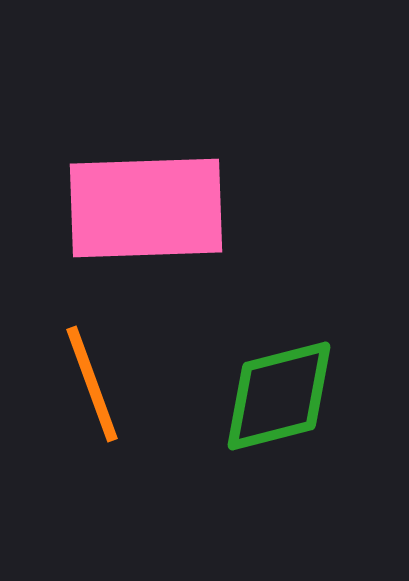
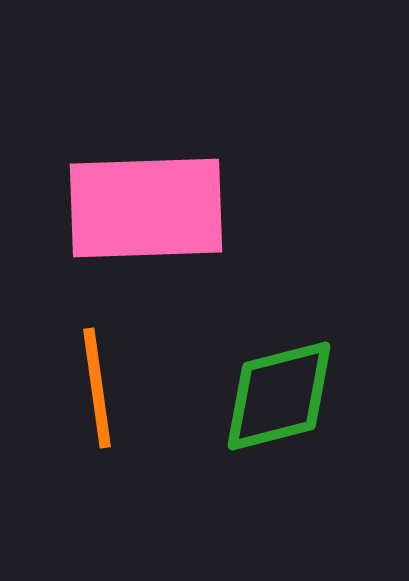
orange line: moved 5 px right, 4 px down; rotated 12 degrees clockwise
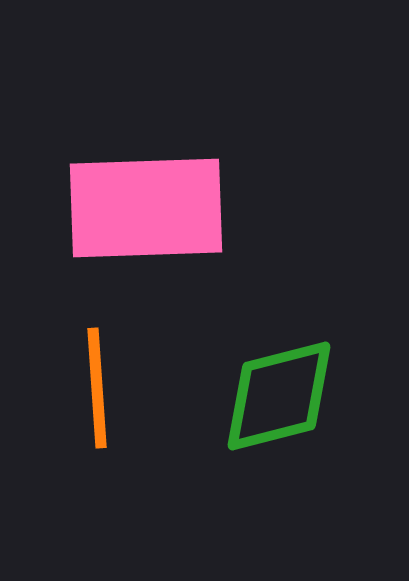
orange line: rotated 4 degrees clockwise
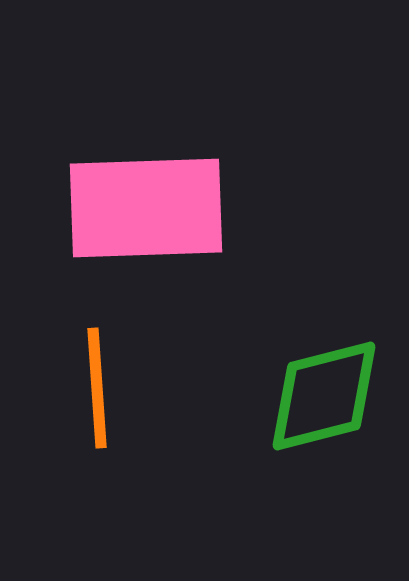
green diamond: moved 45 px right
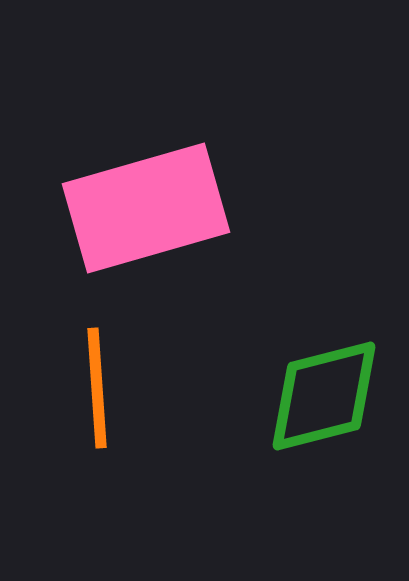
pink rectangle: rotated 14 degrees counterclockwise
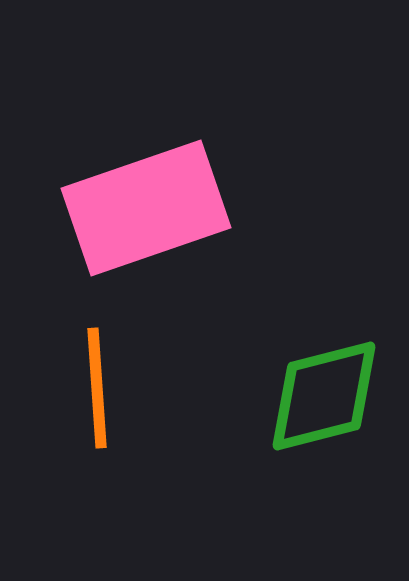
pink rectangle: rotated 3 degrees counterclockwise
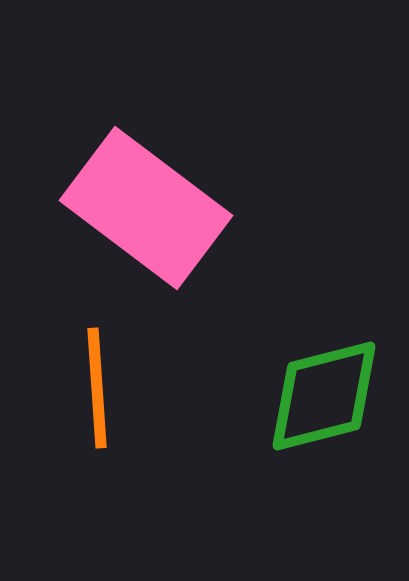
pink rectangle: rotated 56 degrees clockwise
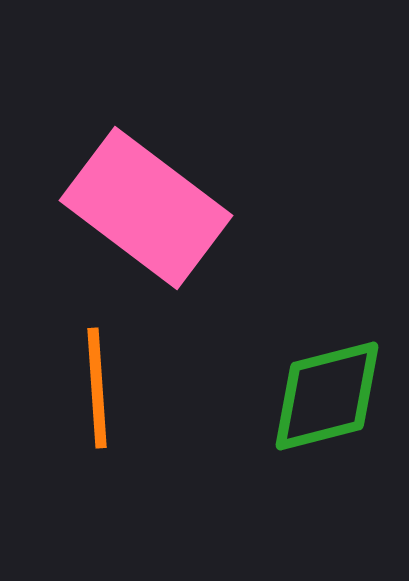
green diamond: moved 3 px right
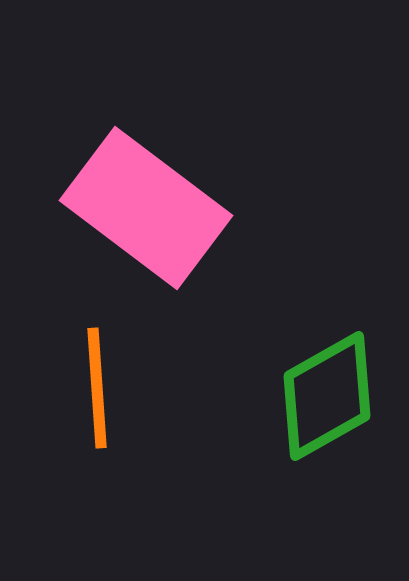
green diamond: rotated 15 degrees counterclockwise
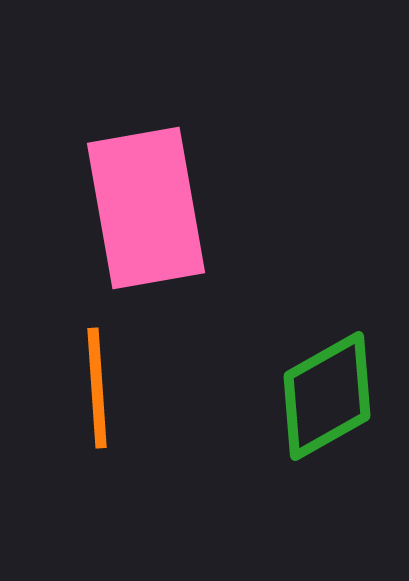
pink rectangle: rotated 43 degrees clockwise
